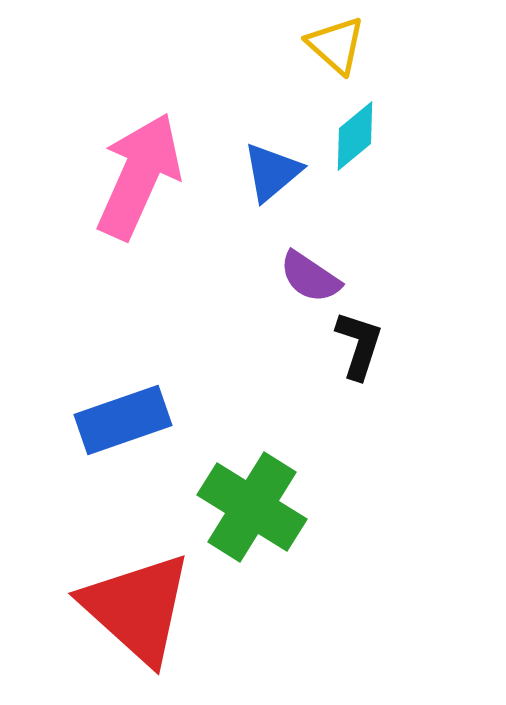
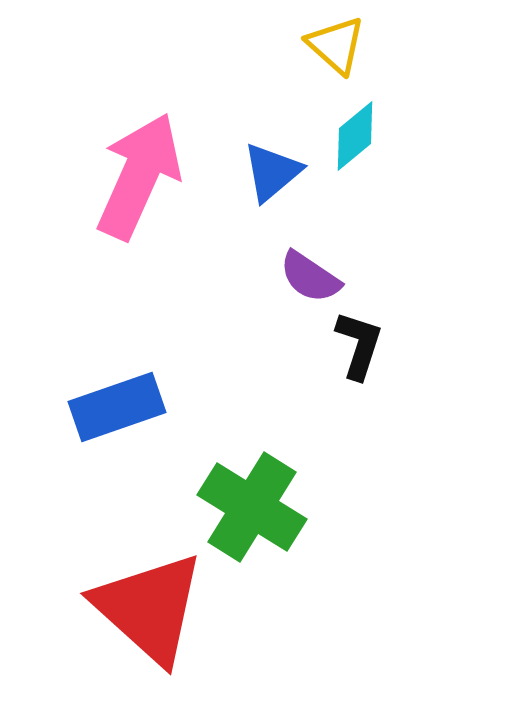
blue rectangle: moved 6 px left, 13 px up
red triangle: moved 12 px right
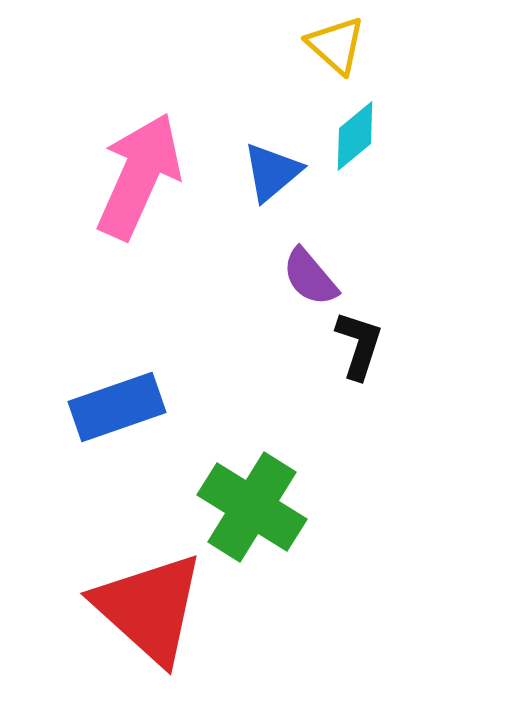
purple semicircle: rotated 16 degrees clockwise
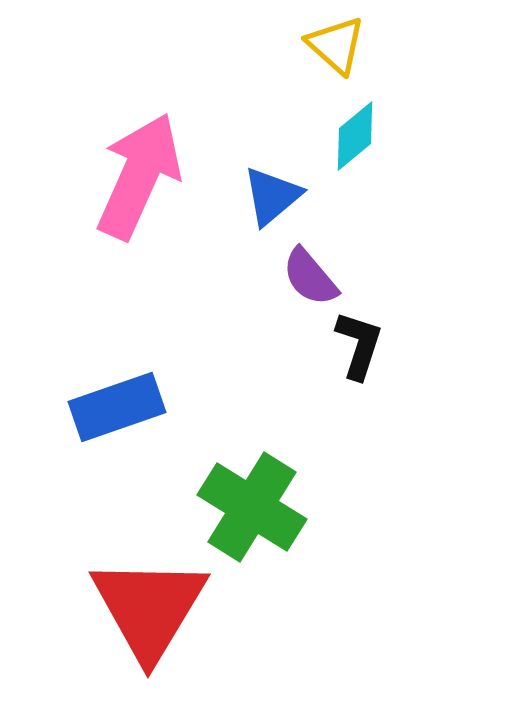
blue triangle: moved 24 px down
red triangle: rotated 19 degrees clockwise
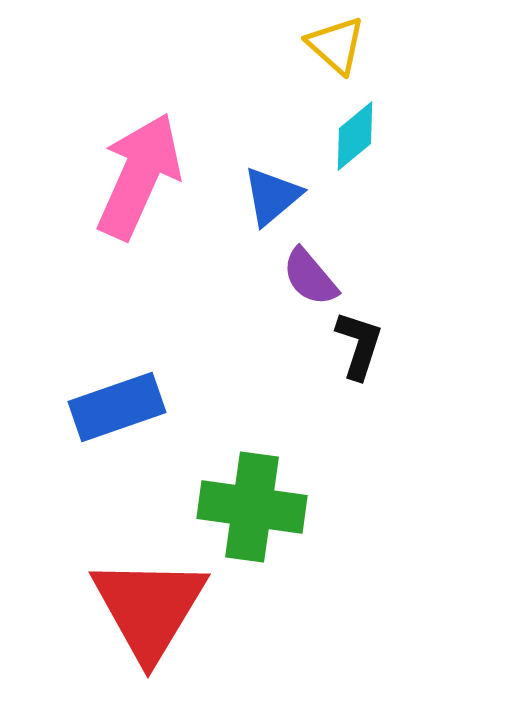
green cross: rotated 24 degrees counterclockwise
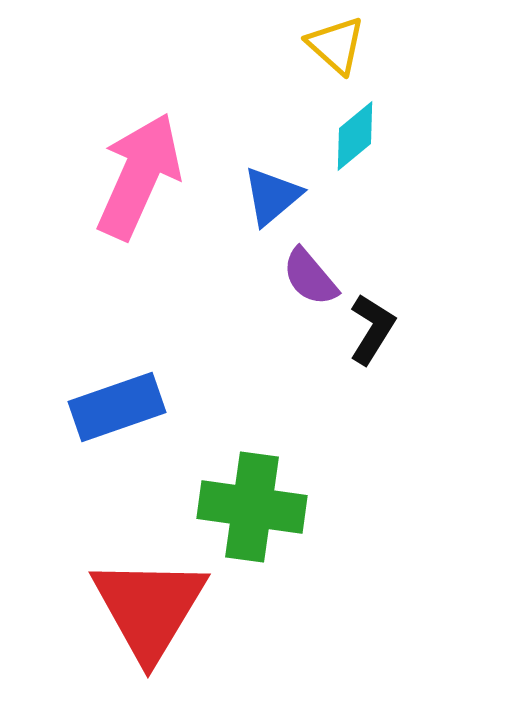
black L-shape: moved 13 px right, 16 px up; rotated 14 degrees clockwise
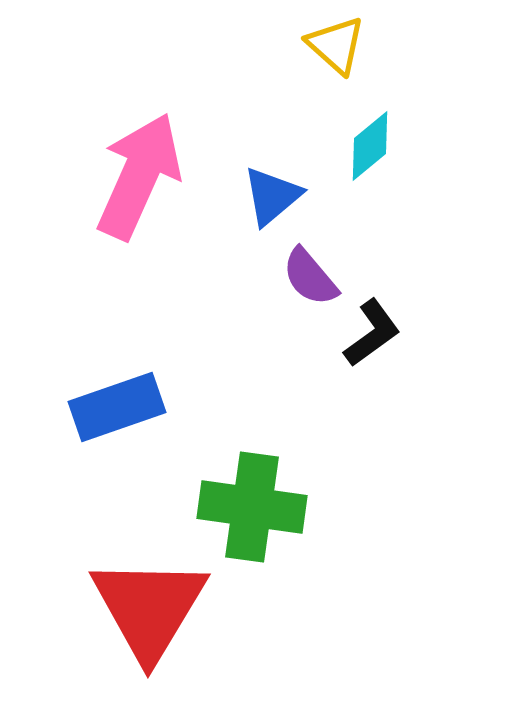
cyan diamond: moved 15 px right, 10 px down
black L-shape: moved 4 px down; rotated 22 degrees clockwise
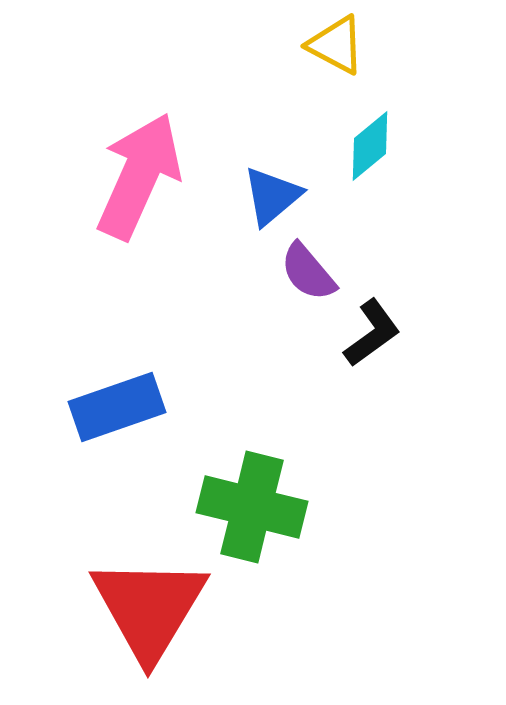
yellow triangle: rotated 14 degrees counterclockwise
purple semicircle: moved 2 px left, 5 px up
green cross: rotated 6 degrees clockwise
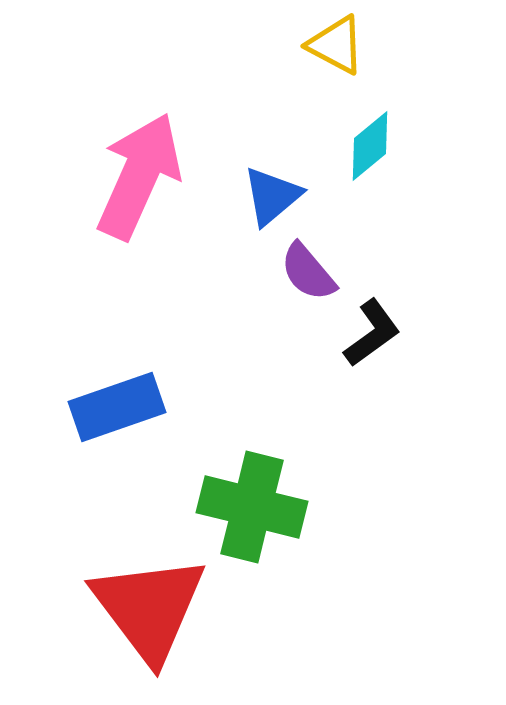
red triangle: rotated 8 degrees counterclockwise
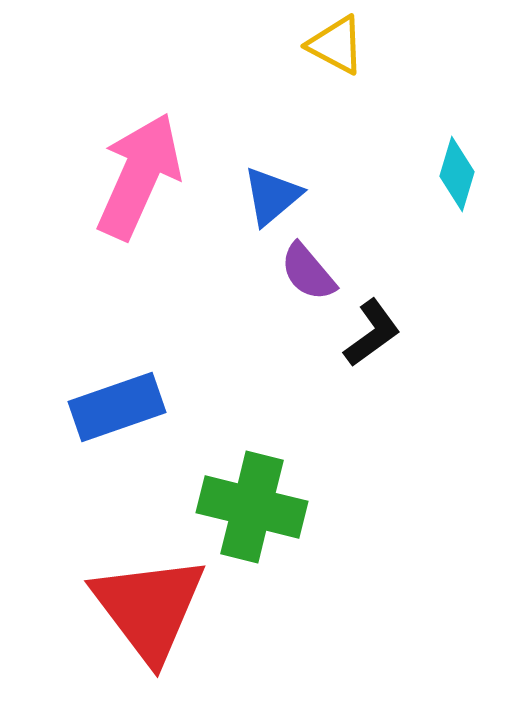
cyan diamond: moved 87 px right, 28 px down; rotated 34 degrees counterclockwise
